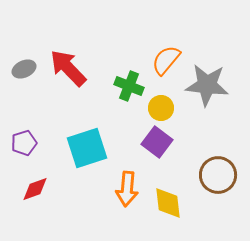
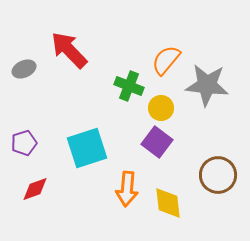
red arrow: moved 1 px right, 18 px up
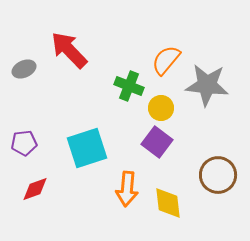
purple pentagon: rotated 10 degrees clockwise
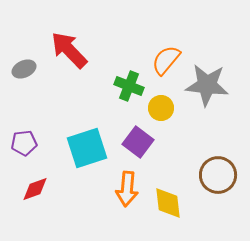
purple square: moved 19 px left
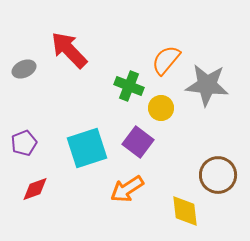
purple pentagon: rotated 15 degrees counterclockwise
orange arrow: rotated 52 degrees clockwise
yellow diamond: moved 17 px right, 8 px down
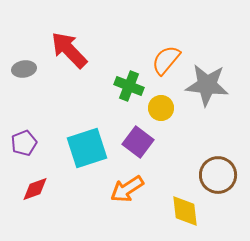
gray ellipse: rotated 15 degrees clockwise
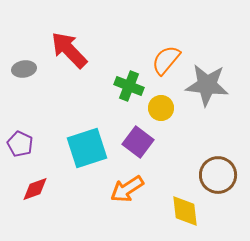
purple pentagon: moved 4 px left, 1 px down; rotated 25 degrees counterclockwise
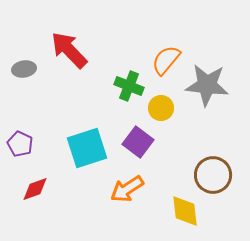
brown circle: moved 5 px left
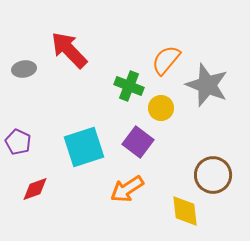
gray star: rotated 15 degrees clockwise
purple pentagon: moved 2 px left, 2 px up
cyan square: moved 3 px left, 1 px up
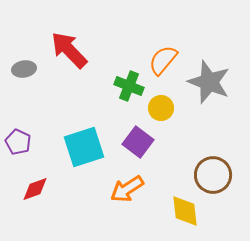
orange semicircle: moved 3 px left
gray star: moved 2 px right, 3 px up
